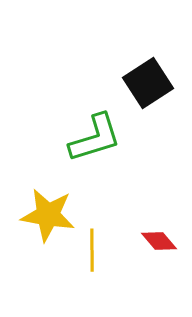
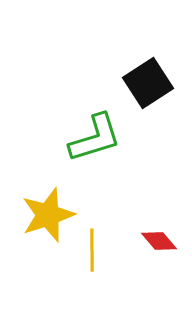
yellow star: rotated 28 degrees counterclockwise
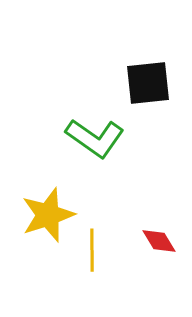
black square: rotated 27 degrees clockwise
green L-shape: rotated 52 degrees clockwise
red diamond: rotated 9 degrees clockwise
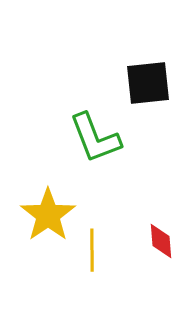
green L-shape: rotated 34 degrees clockwise
yellow star: rotated 16 degrees counterclockwise
red diamond: moved 2 px right; rotated 27 degrees clockwise
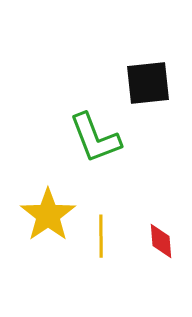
yellow line: moved 9 px right, 14 px up
